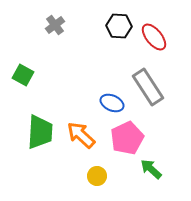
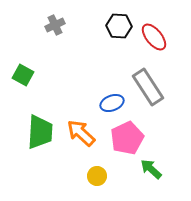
gray cross: rotated 12 degrees clockwise
blue ellipse: rotated 45 degrees counterclockwise
orange arrow: moved 2 px up
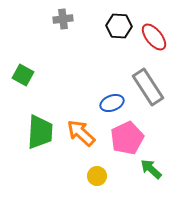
gray cross: moved 8 px right, 6 px up; rotated 18 degrees clockwise
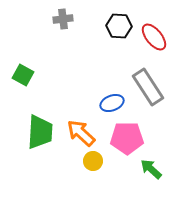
pink pentagon: rotated 24 degrees clockwise
yellow circle: moved 4 px left, 15 px up
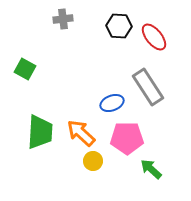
green square: moved 2 px right, 6 px up
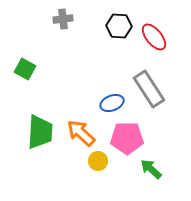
gray rectangle: moved 1 px right, 2 px down
yellow circle: moved 5 px right
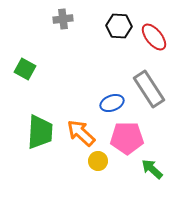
green arrow: moved 1 px right
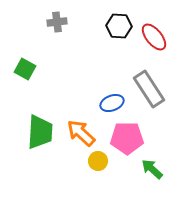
gray cross: moved 6 px left, 3 px down
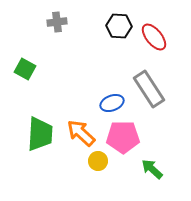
green trapezoid: moved 2 px down
pink pentagon: moved 4 px left, 1 px up
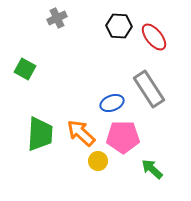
gray cross: moved 4 px up; rotated 18 degrees counterclockwise
